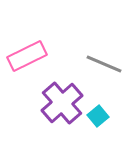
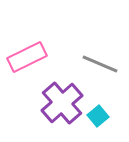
pink rectangle: moved 1 px down
gray line: moved 4 px left
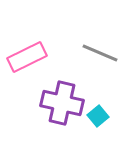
gray line: moved 11 px up
purple cross: rotated 36 degrees counterclockwise
